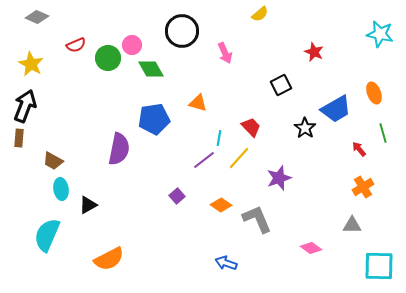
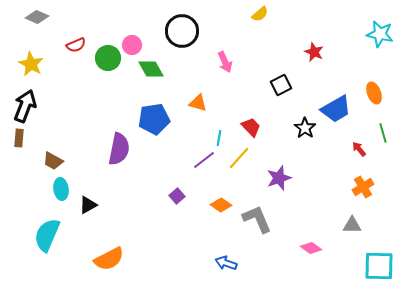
pink arrow: moved 9 px down
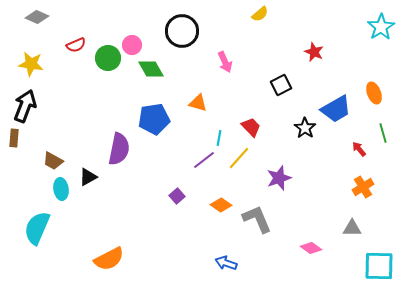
cyan star: moved 1 px right, 7 px up; rotated 28 degrees clockwise
yellow star: rotated 20 degrees counterclockwise
brown rectangle: moved 5 px left
black triangle: moved 28 px up
gray triangle: moved 3 px down
cyan semicircle: moved 10 px left, 7 px up
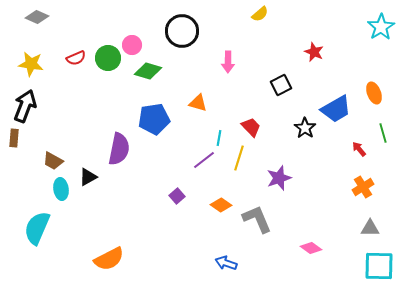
red semicircle: moved 13 px down
pink arrow: moved 3 px right; rotated 25 degrees clockwise
green diamond: moved 3 px left, 2 px down; rotated 44 degrees counterclockwise
yellow line: rotated 25 degrees counterclockwise
gray triangle: moved 18 px right
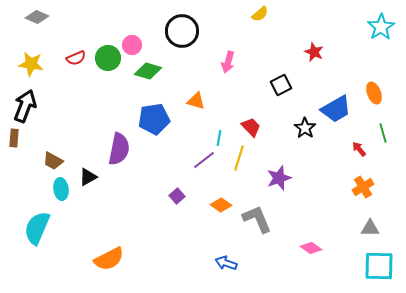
pink arrow: rotated 15 degrees clockwise
orange triangle: moved 2 px left, 2 px up
